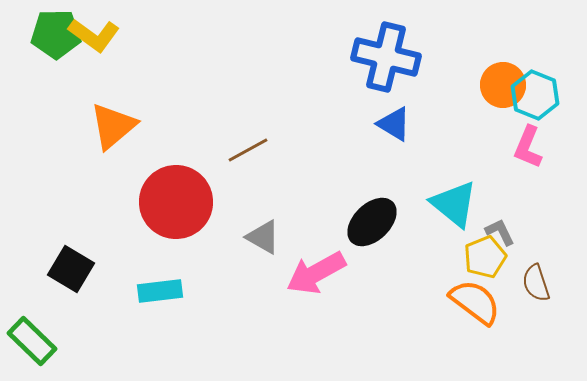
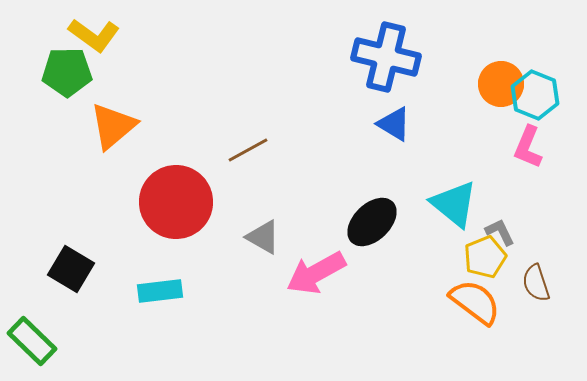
green pentagon: moved 11 px right, 38 px down
orange circle: moved 2 px left, 1 px up
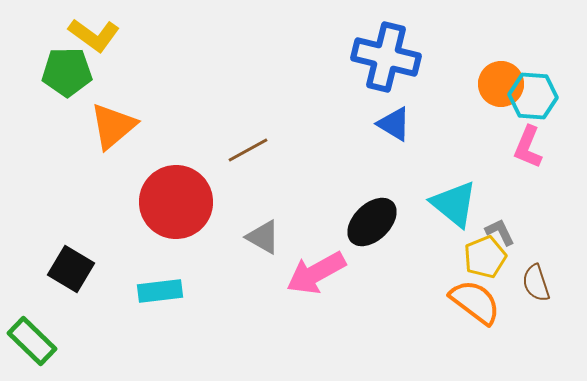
cyan hexagon: moved 2 px left, 1 px down; rotated 18 degrees counterclockwise
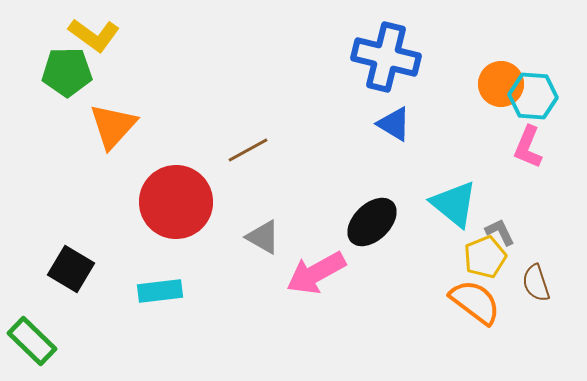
orange triangle: rotated 8 degrees counterclockwise
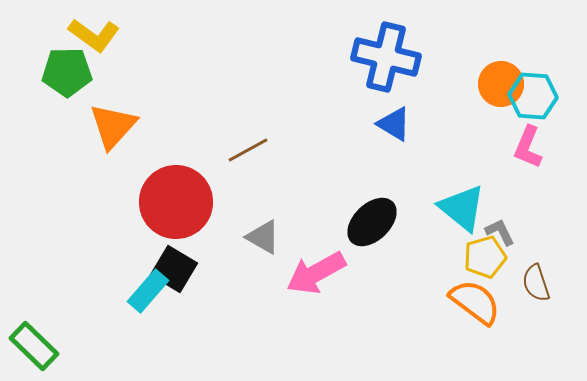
cyan triangle: moved 8 px right, 4 px down
yellow pentagon: rotated 6 degrees clockwise
black square: moved 103 px right
cyan rectangle: moved 12 px left; rotated 42 degrees counterclockwise
green rectangle: moved 2 px right, 5 px down
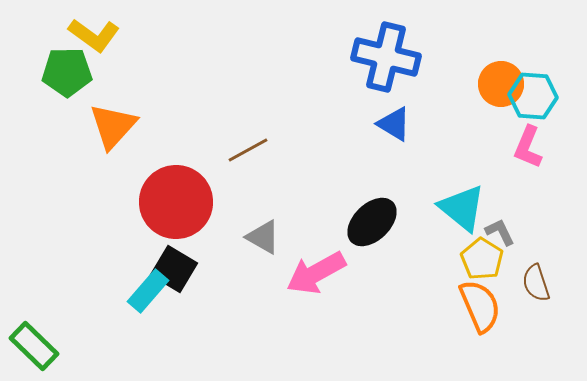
yellow pentagon: moved 3 px left, 2 px down; rotated 24 degrees counterclockwise
orange semicircle: moved 5 px right, 4 px down; rotated 30 degrees clockwise
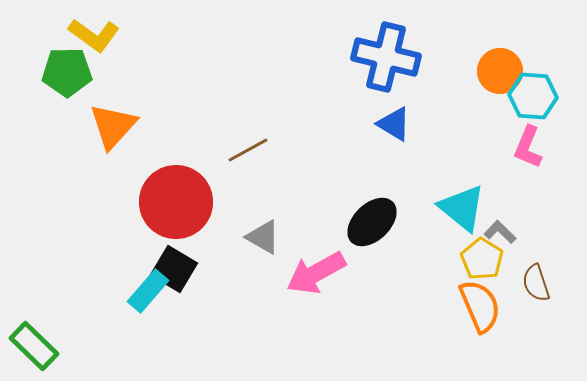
orange circle: moved 1 px left, 13 px up
gray L-shape: rotated 20 degrees counterclockwise
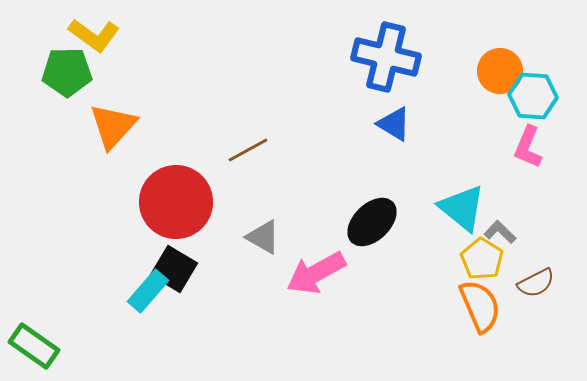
brown semicircle: rotated 99 degrees counterclockwise
green rectangle: rotated 9 degrees counterclockwise
